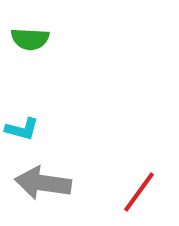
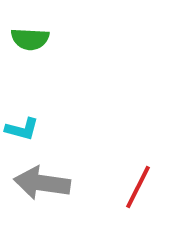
gray arrow: moved 1 px left
red line: moved 1 px left, 5 px up; rotated 9 degrees counterclockwise
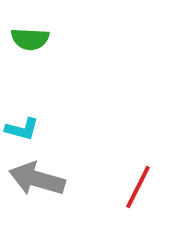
gray arrow: moved 5 px left, 4 px up; rotated 8 degrees clockwise
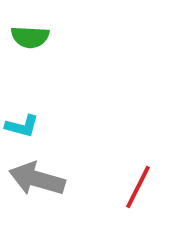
green semicircle: moved 2 px up
cyan L-shape: moved 3 px up
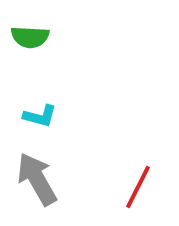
cyan L-shape: moved 18 px right, 10 px up
gray arrow: rotated 44 degrees clockwise
